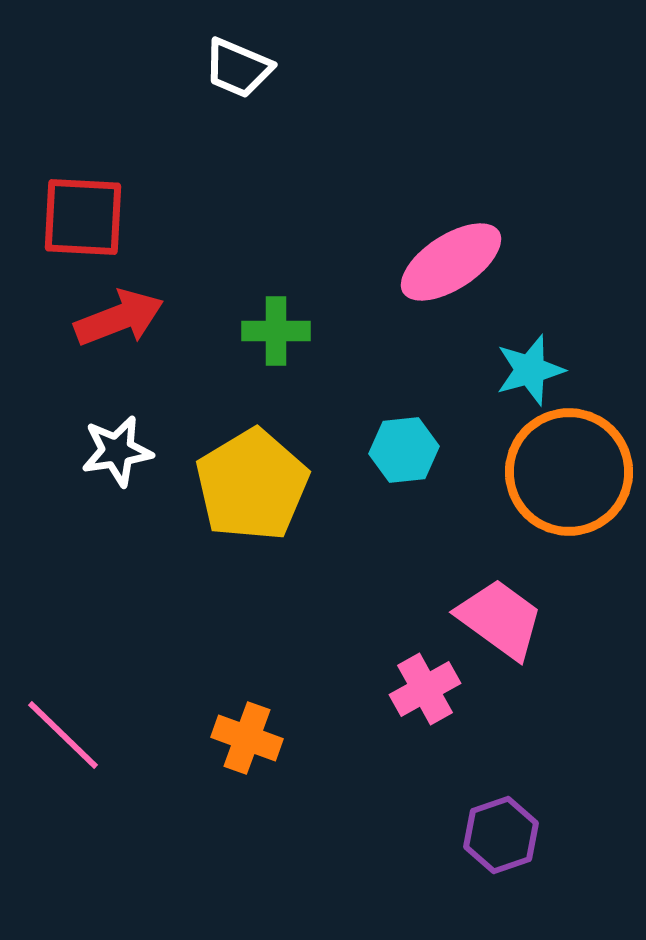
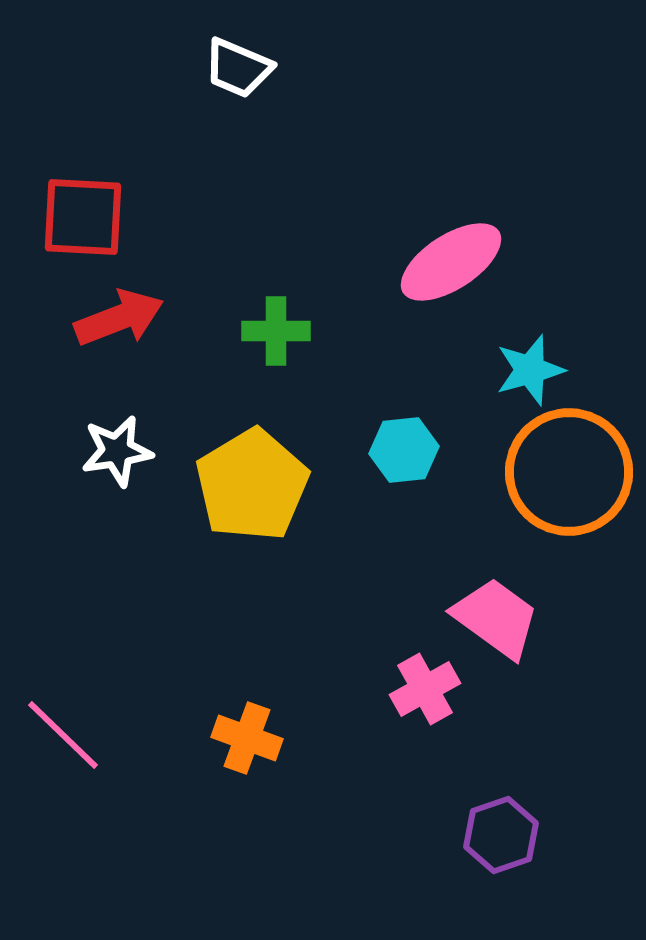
pink trapezoid: moved 4 px left, 1 px up
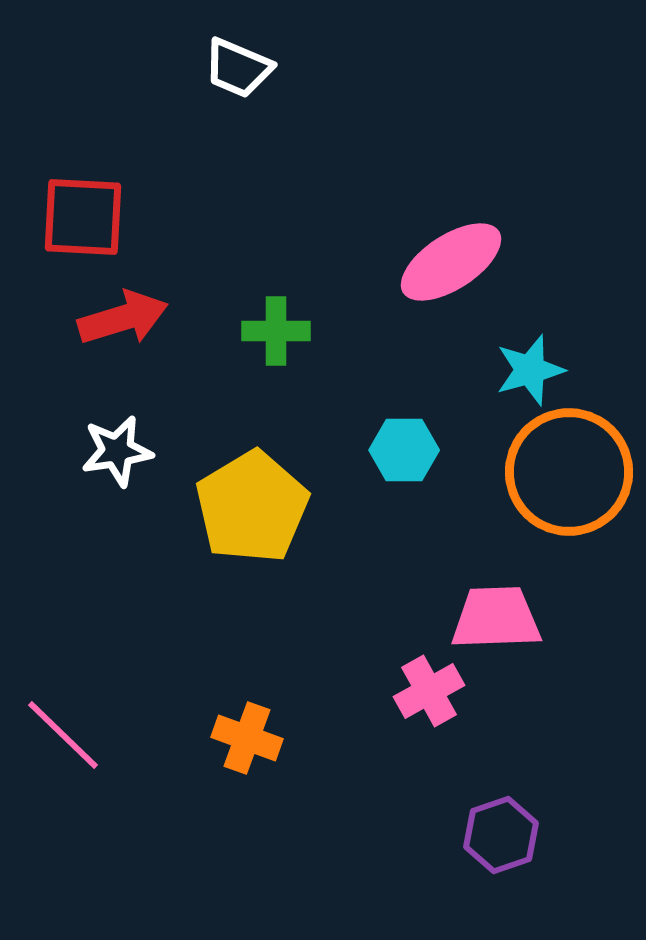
red arrow: moved 4 px right; rotated 4 degrees clockwise
cyan hexagon: rotated 6 degrees clockwise
yellow pentagon: moved 22 px down
pink trapezoid: rotated 38 degrees counterclockwise
pink cross: moved 4 px right, 2 px down
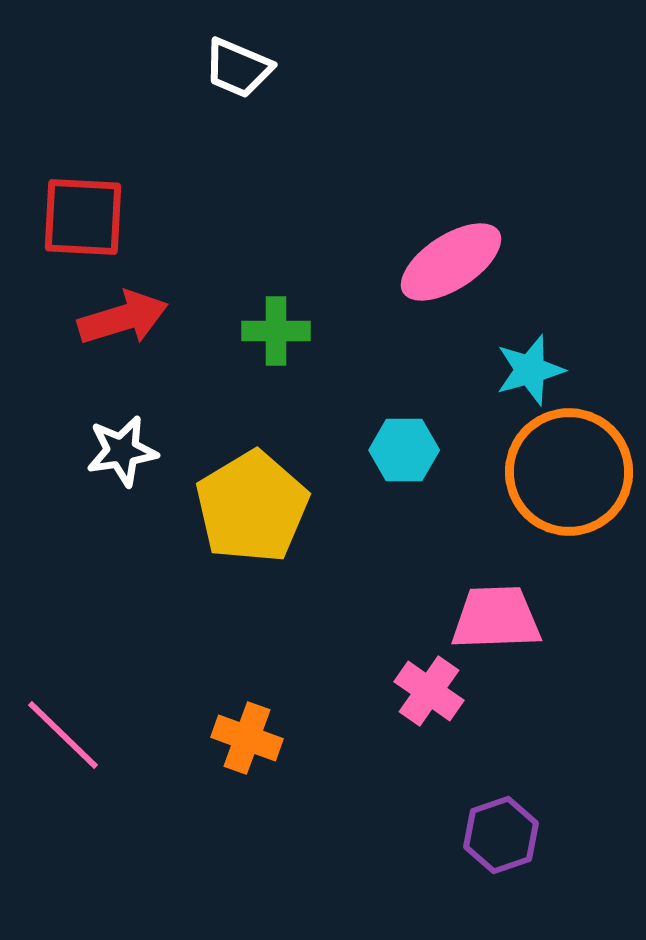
white star: moved 5 px right
pink cross: rotated 26 degrees counterclockwise
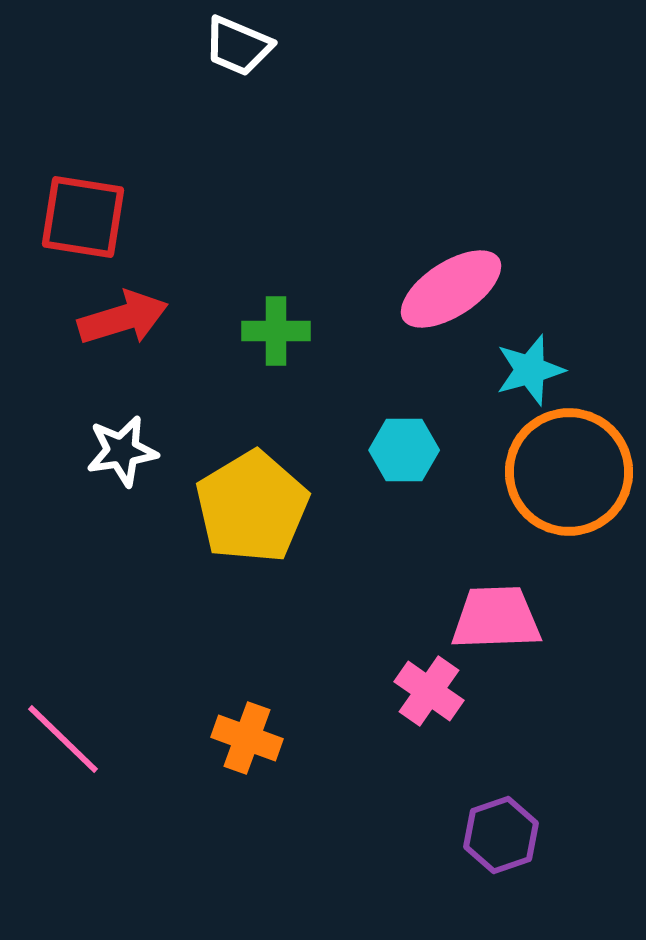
white trapezoid: moved 22 px up
red square: rotated 6 degrees clockwise
pink ellipse: moved 27 px down
pink line: moved 4 px down
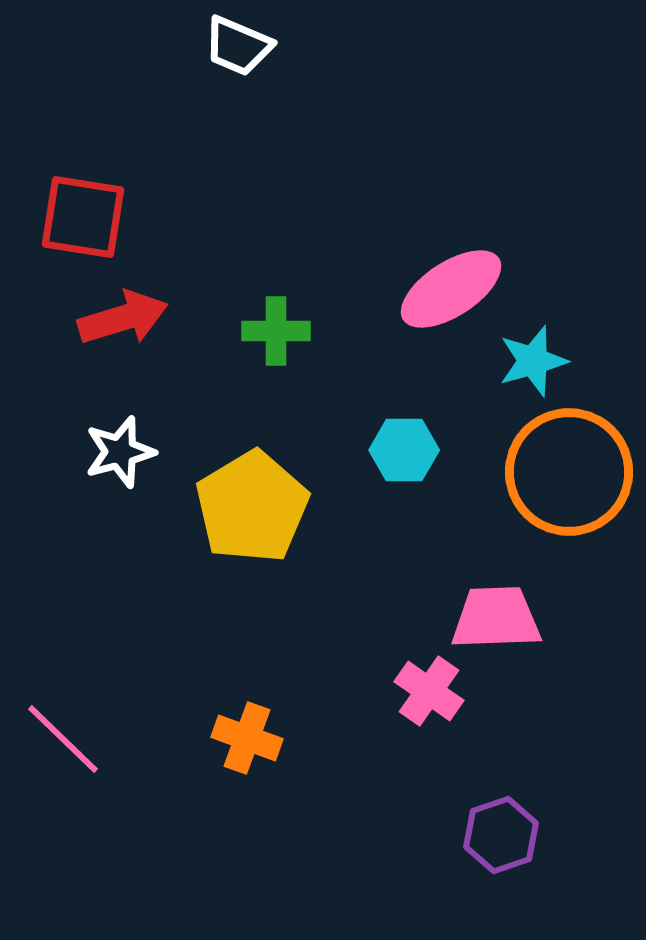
cyan star: moved 3 px right, 9 px up
white star: moved 2 px left, 1 px down; rotated 6 degrees counterclockwise
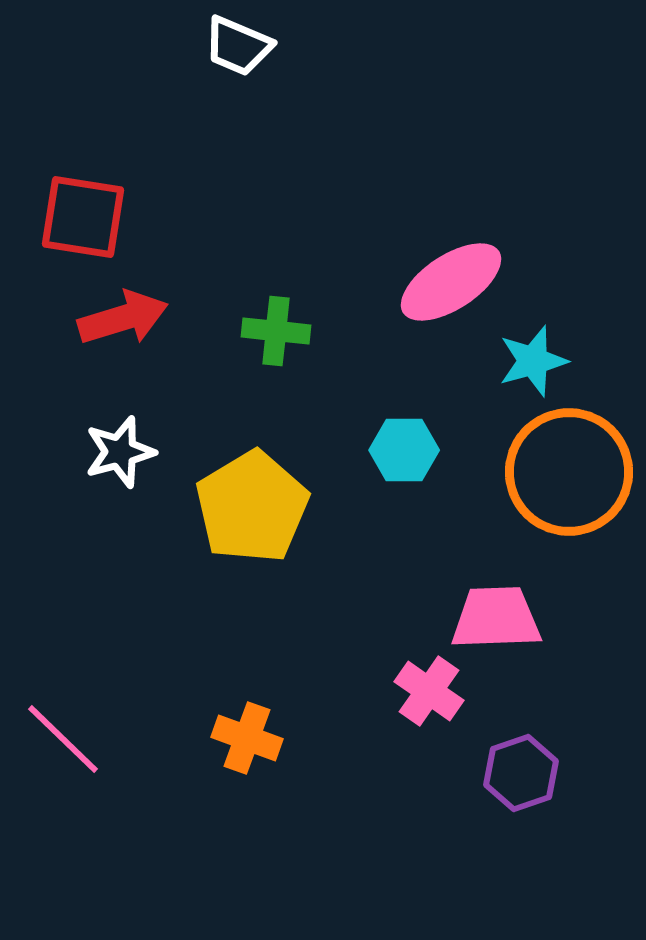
pink ellipse: moved 7 px up
green cross: rotated 6 degrees clockwise
purple hexagon: moved 20 px right, 62 px up
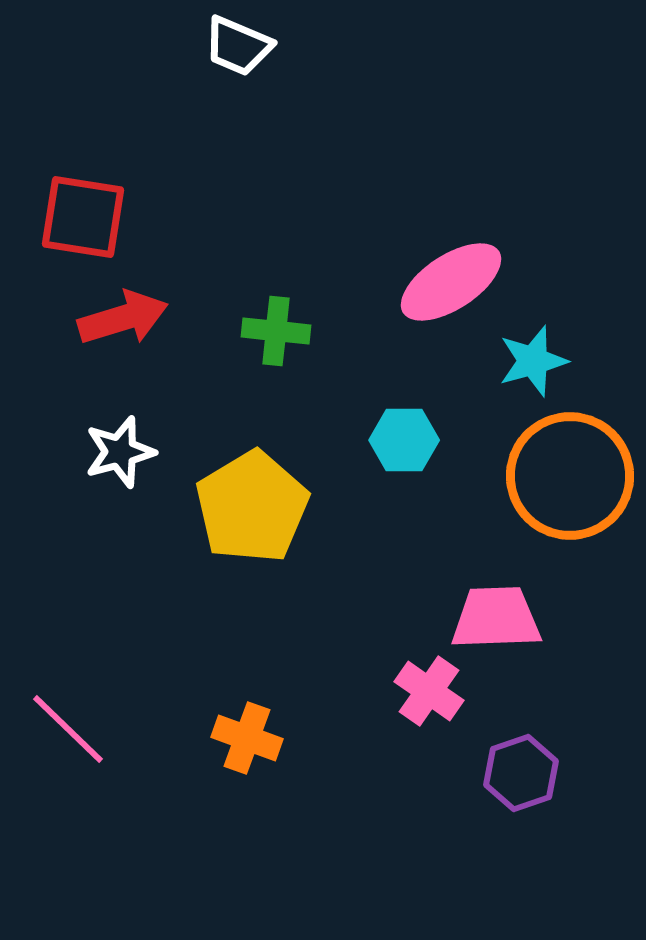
cyan hexagon: moved 10 px up
orange circle: moved 1 px right, 4 px down
pink line: moved 5 px right, 10 px up
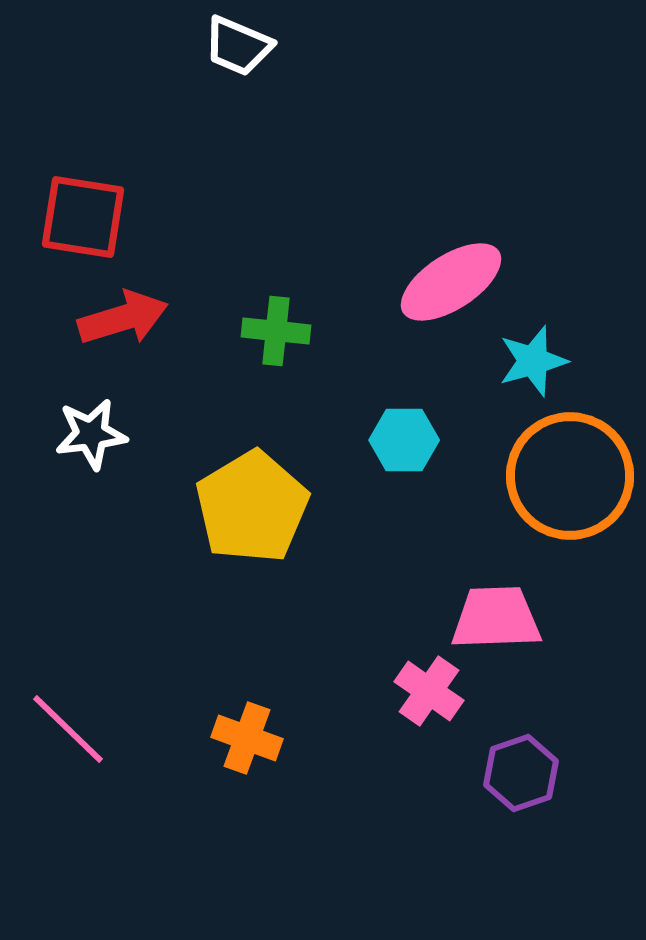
white star: moved 29 px left, 18 px up; rotated 8 degrees clockwise
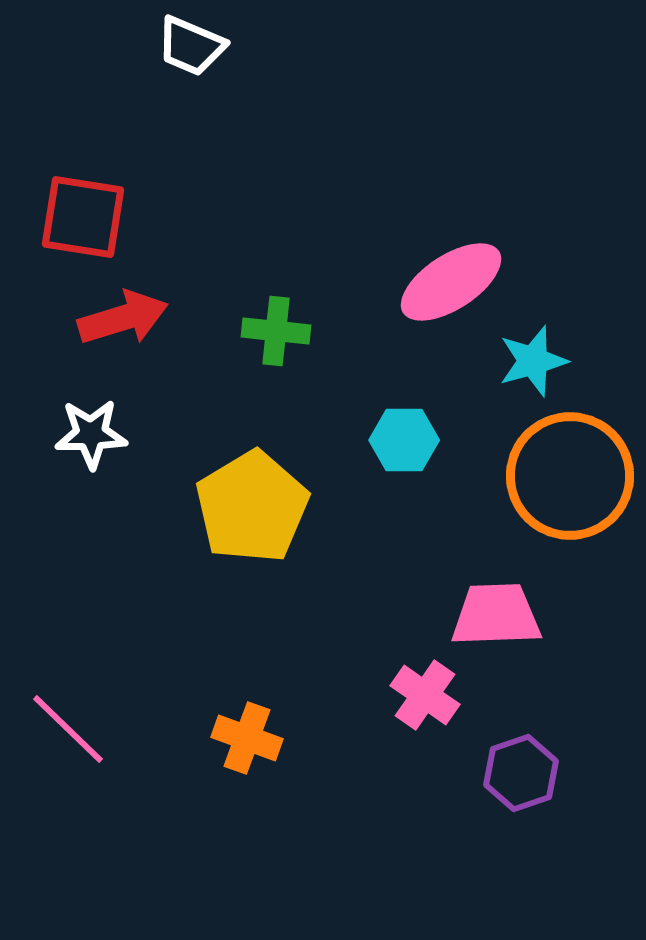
white trapezoid: moved 47 px left
white star: rotated 6 degrees clockwise
pink trapezoid: moved 3 px up
pink cross: moved 4 px left, 4 px down
